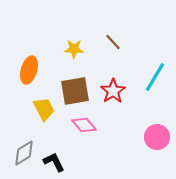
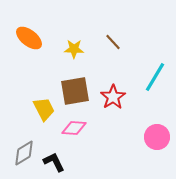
orange ellipse: moved 32 px up; rotated 68 degrees counterclockwise
red star: moved 6 px down
pink diamond: moved 10 px left, 3 px down; rotated 45 degrees counterclockwise
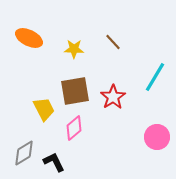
orange ellipse: rotated 12 degrees counterclockwise
pink diamond: rotated 45 degrees counterclockwise
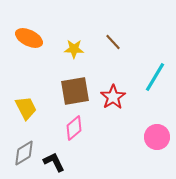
yellow trapezoid: moved 18 px left, 1 px up
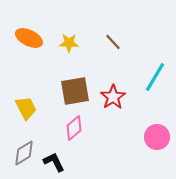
yellow star: moved 5 px left, 6 px up
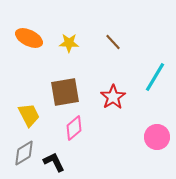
brown square: moved 10 px left, 1 px down
yellow trapezoid: moved 3 px right, 7 px down
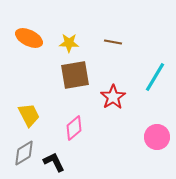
brown line: rotated 36 degrees counterclockwise
brown square: moved 10 px right, 17 px up
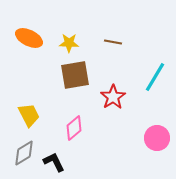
pink circle: moved 1 px down
